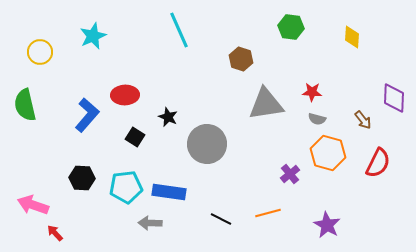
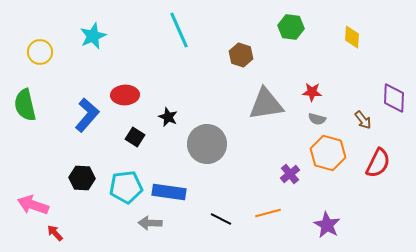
brown hexagon: moved 4 px up
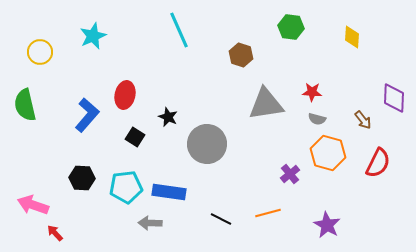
red ellipse: rotated 76 degrees counterclockwise
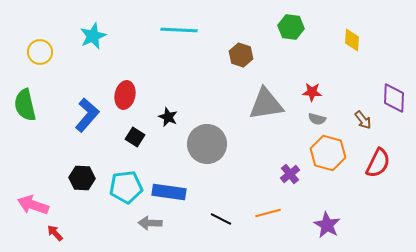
cyan line: rotated 63 degrees counterclockwise
yellow diamond: moved 3 px down
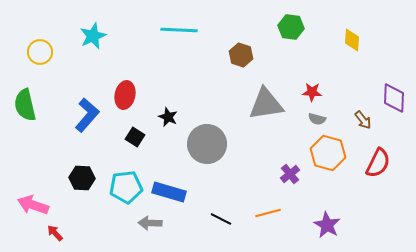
blue rectangle: rotated 8 degrees clockwise
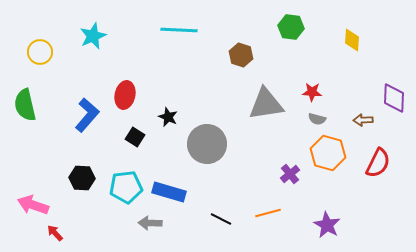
brown arrow: rotated 126 degrees clockwise
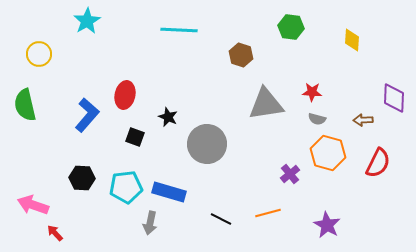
cyan star: moved 6 px left, 15 px up; rotated 8 degrees counterclockwise
yellow circle: moved 1 px left, 2 px down
black square: rotated 12 degrees counterclockwise
gray arrow: rotated 80 degrees counterclockwise
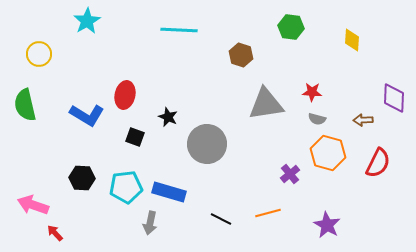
blue L-shape: rotated 80 degrees clockwise
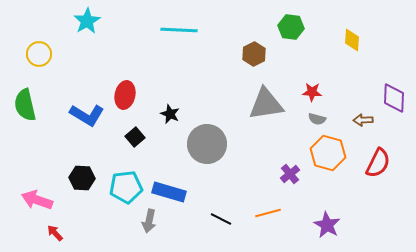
brown hexagon: moved 13 px right, 1 px up; rotated 15 degrees clockwise
black star: moved 2 px right, 3 px up
black square: rotated 30 degrees clockwise
pink arrow: moved 4 px right, 5 px up
gray arrow: moved 1 px left, 2 px up
